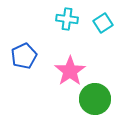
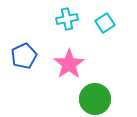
cyan cross: rotated 20 degrees counterclockwise
cyan square: moved 2 px right
pink star: moved 1 px left, 7 px up
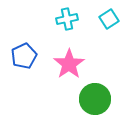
cyan square: moved 4 px right, 4 px up
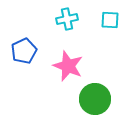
cyan square: moved 1 px right, 1 px down; rotated 36 degrees clockwise
blue pentagon: moved 5 px up
pink star: moved 1 px left, 2 px down; rotated 16 degrees counterclockwise
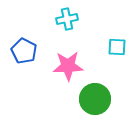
cyan square: moved 7 px right, 27 px down
blue pentagon: rotated 20 degrees counterclockwise
pink star: rotated 24 degrees counterclockwise
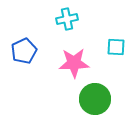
cyan square: moved 1 px left
blue pentagon: rotated 20 degrees clockwise
pink star: moved 6 px right, 3 px up
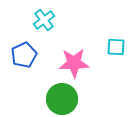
cyan cross: moved 23 px left, 1 px down; rotated 25 degrees counterclockwise
blue pentagon: moved 4 px down
green circle: moved 33 px left
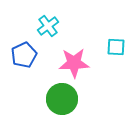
cyan cross: moved 4 px right, 6 px down
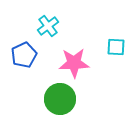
green circle: moved 2 px left
